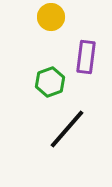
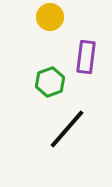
yellow circle: moved 1 px left
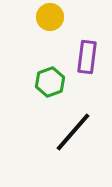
purple rectangle: moved 1 px right
black line: moved 6 px right, 3 px down
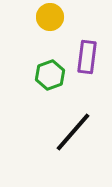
green hexagon: moved 7 px up
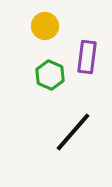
yellow circle: moved 5 px left, 9 px down
green hexagon: rotated 16 degrees counterclockwise
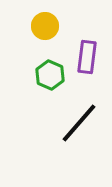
black line: moved 6 px right, 9 px up
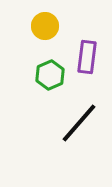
green hexagon: rotated 12 degrees clockwise
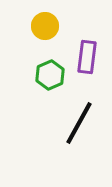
black line: rotated 12 degrees counterclockwise
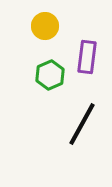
black line: moved 3 px right, 1 px down
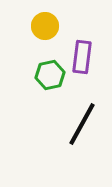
purple rectangle: moved 5 px left
green hexagon: rotated 12 degrees clockwise
